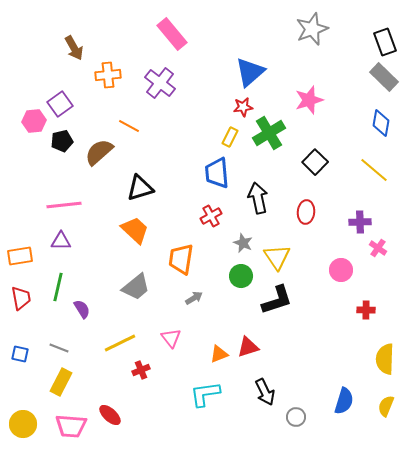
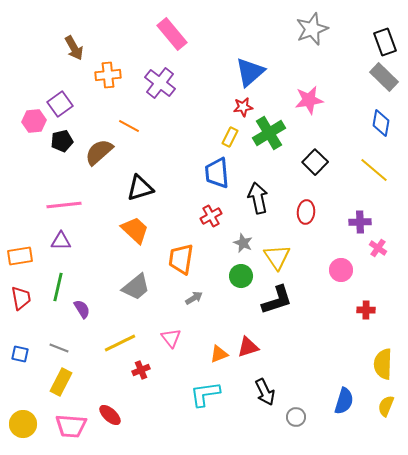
pink star at (309, 100): rotated 8 degrees clockwise
yellow semicircle at (385, 359): moved 2 px left, 5 px down
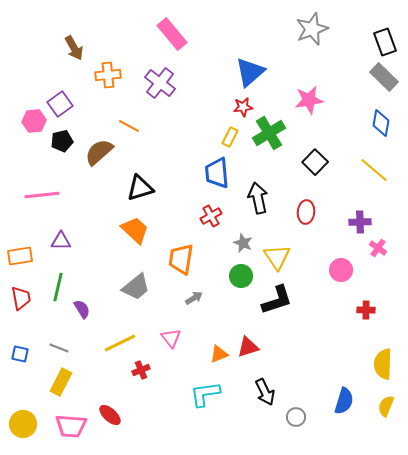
pink line at (64, 205): moved 22 px left, 10 px up
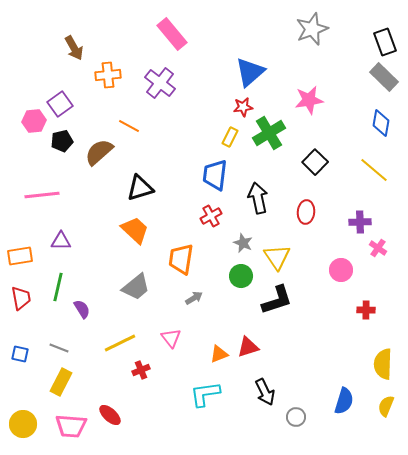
blue trapezoid at (217, 173): moved 2 px left, 2 px down; rotated 12 degrees clockwise
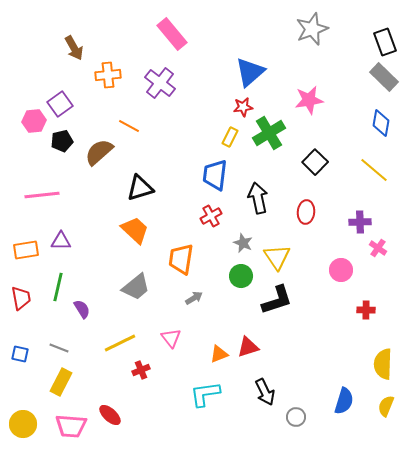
orange rectangle at (20, 256): moved 6 px right, 6 px up
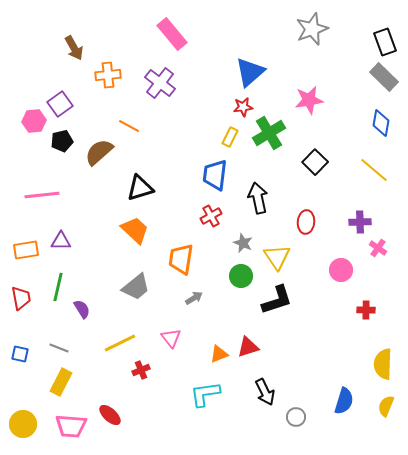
red ellipse at (306, 212): moved 10 px down
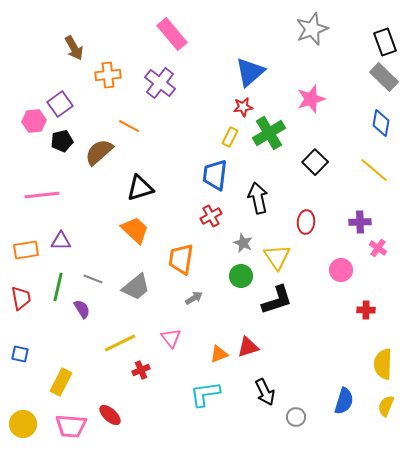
pink star at (309, 100): moved 2 px right, 1 px up; rotated 8 degrees counterclockwise
gray line at (59, 348): moved 34 px right, 69 px up
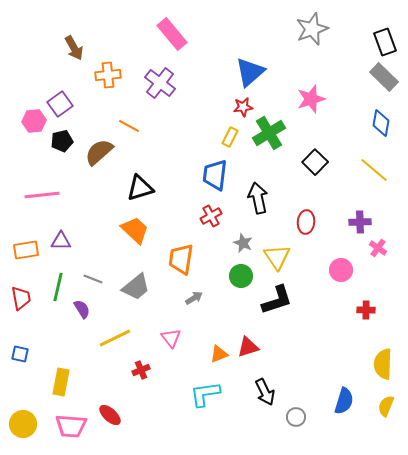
yellow line at (120, 343): moved 5 px left, 5 px up
yellow rectangle at (61, 382): rotated 16 degrees counterclockwise
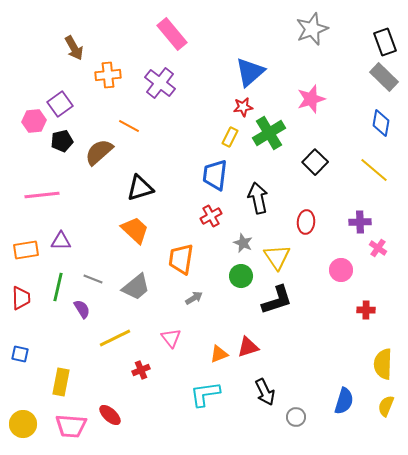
red trapezoid at (21, 298): rotated 10 degrees clockwise
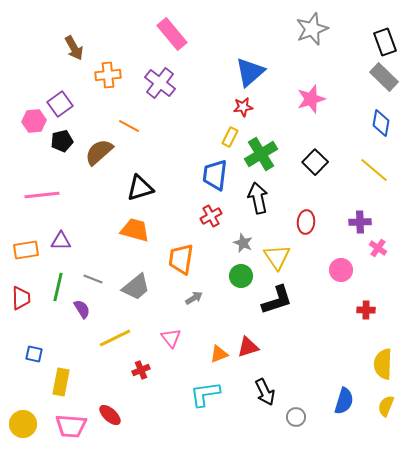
green cross at (269, 133): moved 8 px left, 21 px down
orange trapezoid at (135, 230): rotated 28 degrees counterclockwise
blue square at (20, 354): moved 14 px right
